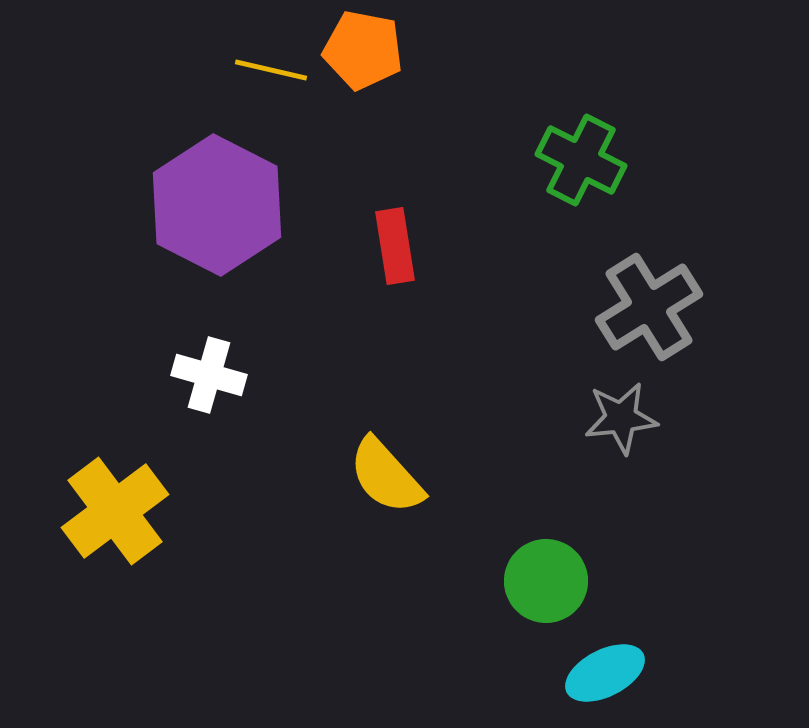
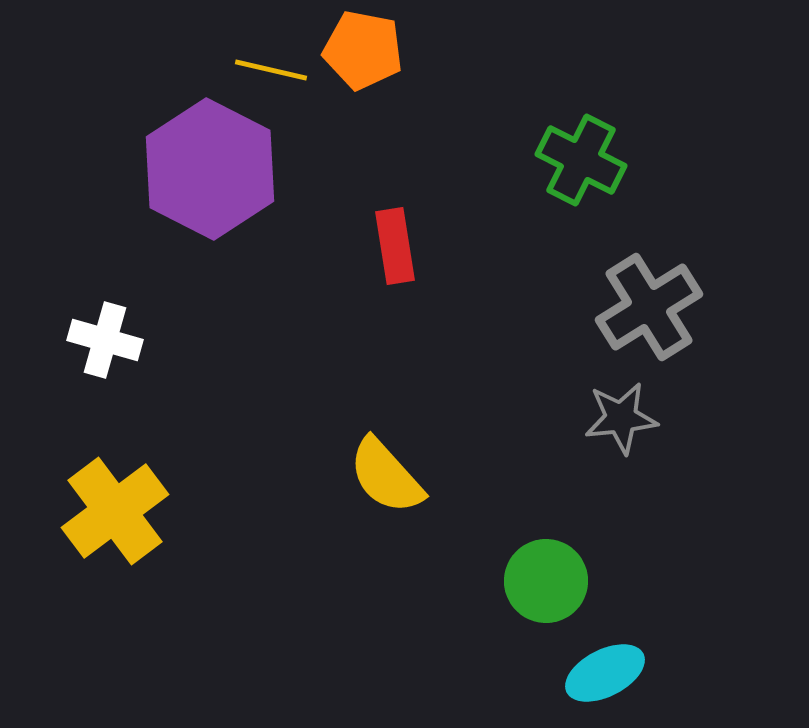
purple hexagon: moved 7 px left, 36 px up
white cross: moved 104 px left, 35 px up
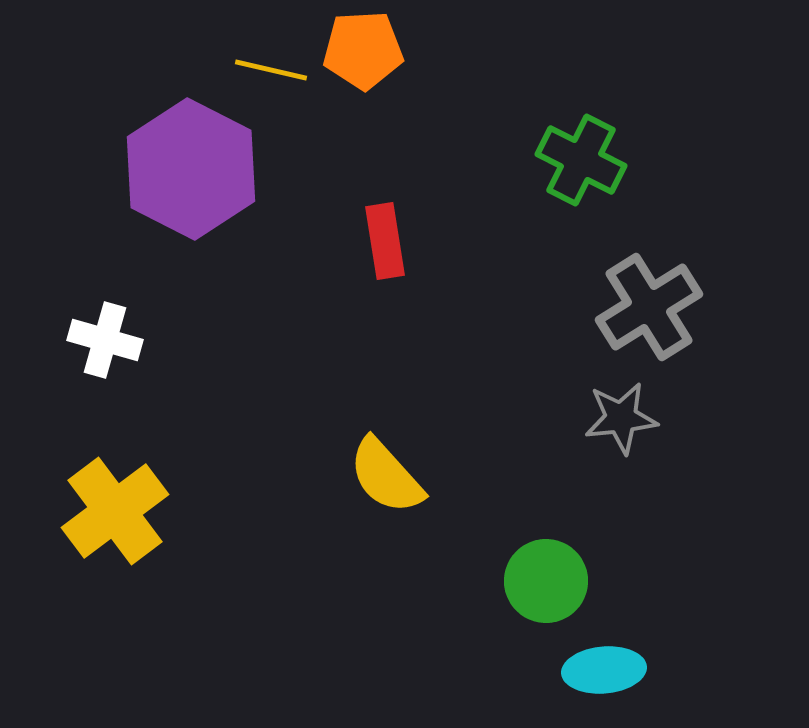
orange pentagon: rotated 14 degrees counterclockwise
purple hexagon: moved 19 px left
red rectangle: moved 10 px left, 5 px up
cyan ellipse: moved 1 px left, 3 px up; rotated 22 degrees clockwise
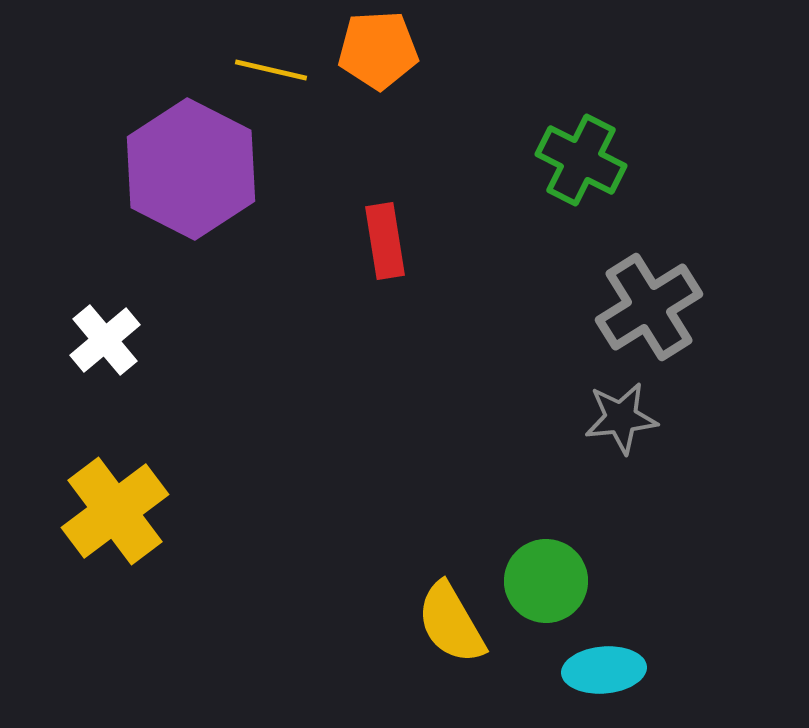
orange pentagon: moved 15 px right
white cross: rotated 34 degrees clockwise
yellow semicircle: moved 65 px right, 147 px down; rotated 12 degrees clockwise
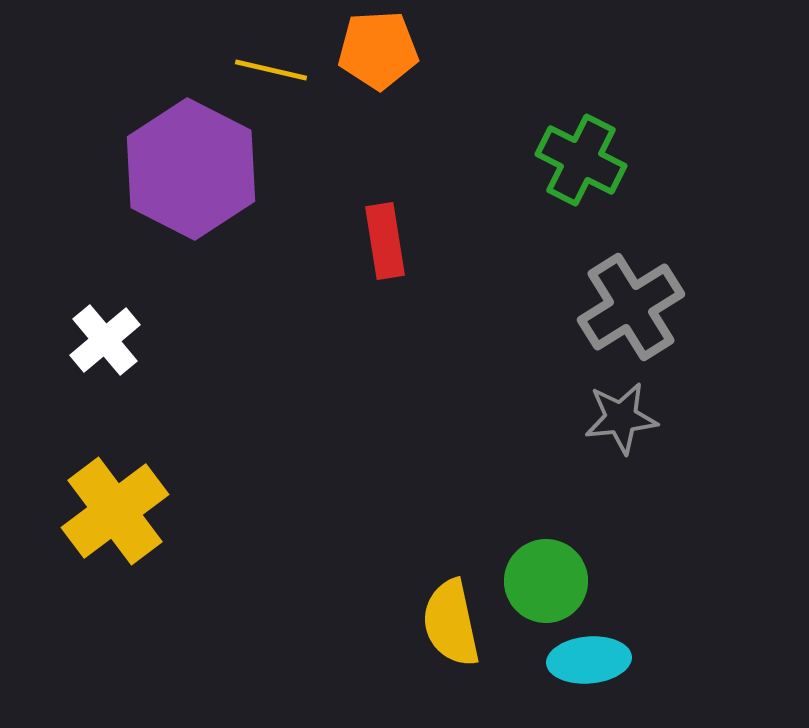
gray cross: moved 18 px left
yellow semicircle: rotated 18 degrees clockwise
cyan ellipse: moved 15 px left, 10 px up
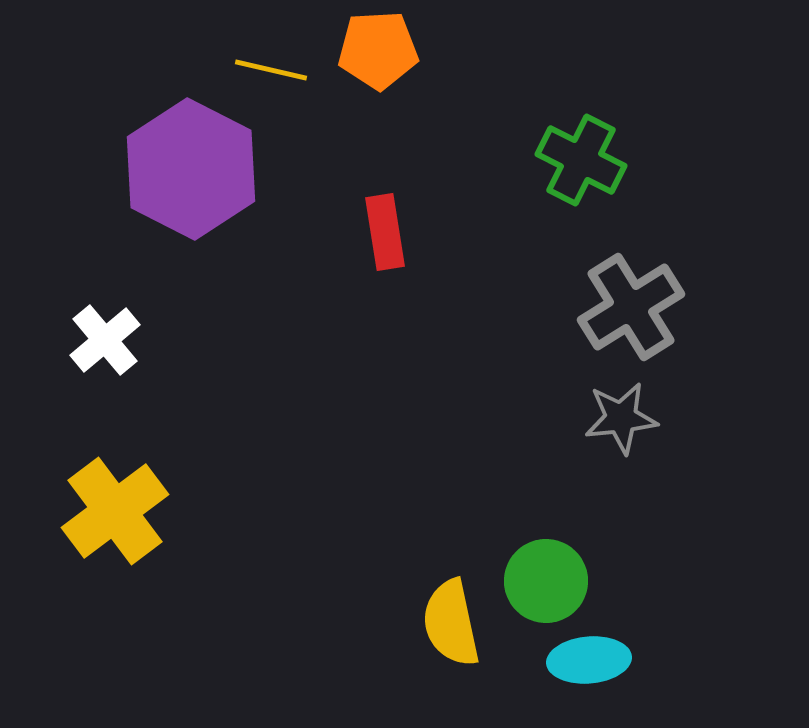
red rectangle: moved 9 px up
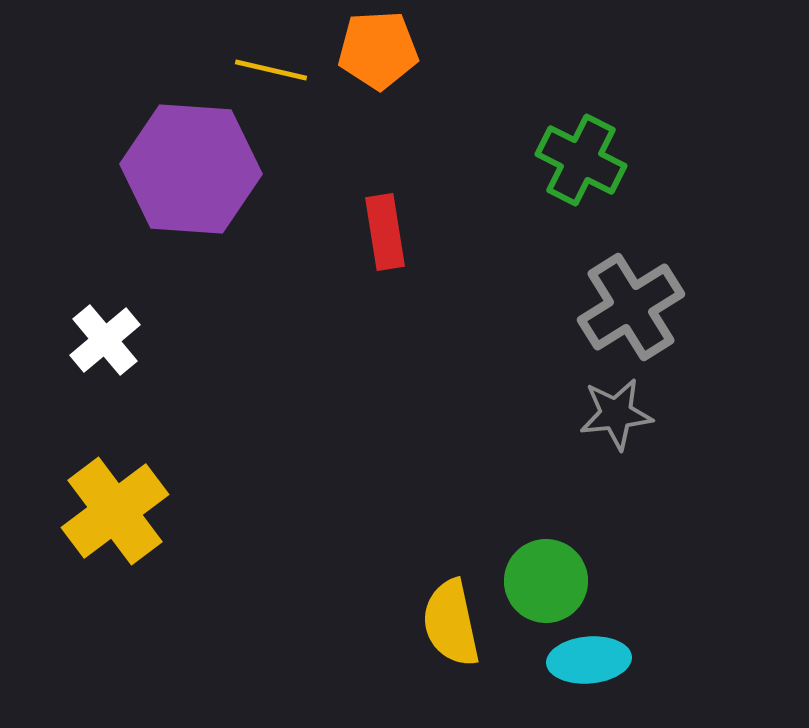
purple hexagon: rotated 23 degrees counterclockwise
gray star: moved 5 px left, 4 px up
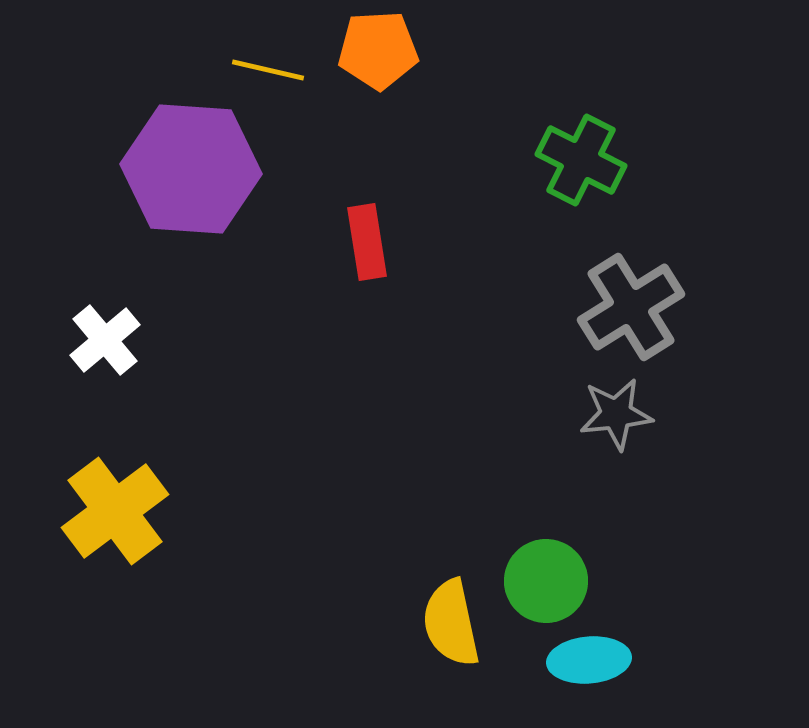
yellow line: moved 3 px left
red rectangle: moved 18 px left, 10 px down
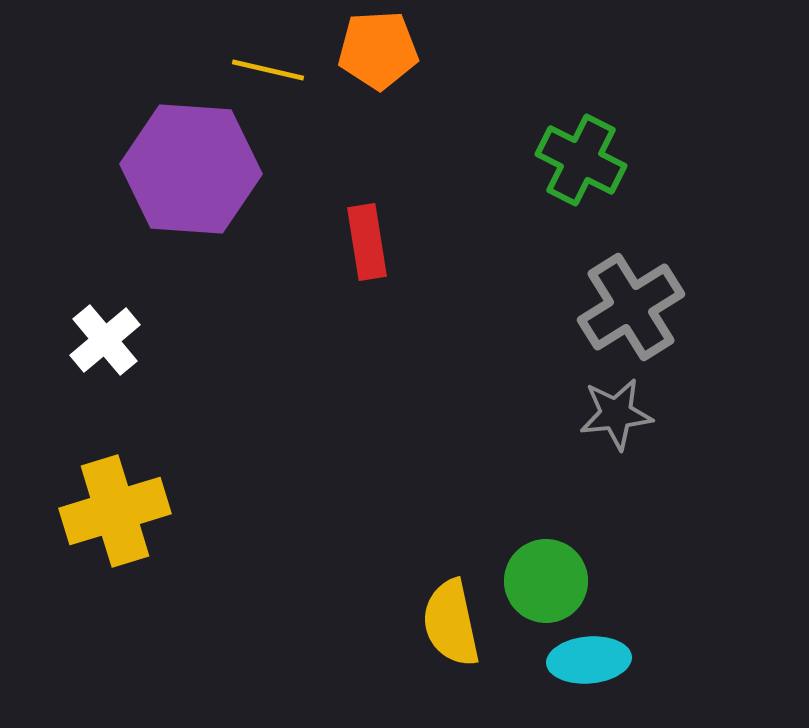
yellow cross: rotated 20 degrees clockwise
